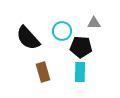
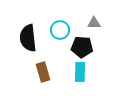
cyan circle: moved 2 px left, 1 px up
black semicircle: rotated 36 degrees clockwise
black pentagon: moved 1 px right
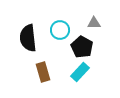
black pentagon: rotated 25 degrees clockwise
cyan rectangle: rotated 42 degrees clockwise
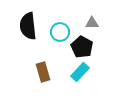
gray triangle: moved 2 px left
cyan circle: moved 2 px down
black semicircle: moved 12 px up
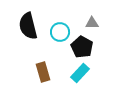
black semicircle: rotated 8 degrees counterclockwise
cyan rectangle: moved 1 px down
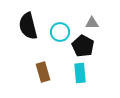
black pentagon: moved 1 px right, 1 px up
cyan rectangle: rotated 48 degrees counterclockwise
